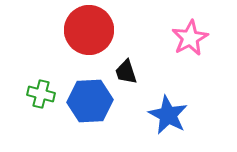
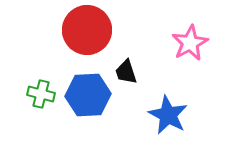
red circle: moved 2 px left
pink star: moved 5 px down
blue hexagon: moved 2 px left, 6 px up
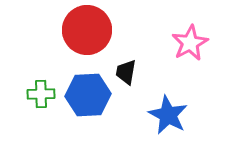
black trapezoid: rotated 28 degrees clockwise
green cross: rotated 16 degrees counterclockwise
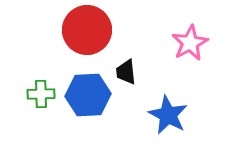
black trapezoid: rotated 16 degrees counterclockwise
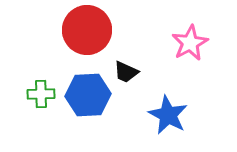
black trapezoid: rotated 60 degrees counterclockwise
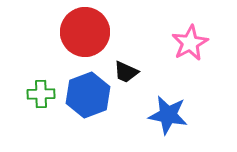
red circle: moved 2 px left, 2 px down
blue hexagon: rotated 18 degrees counterclockwise
blue star: rotated 18 degrees counterclockwise
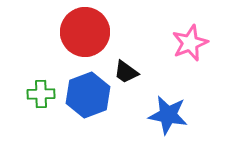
pink star: rotated 6 degrees clockwise
black trapezoid: rotated 12 degrees clockwise
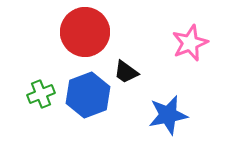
green cross: rotated 20 degrees counterclockwise
blue star: rotated 21 degrees counterclockwise
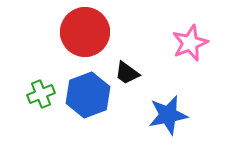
black trapezoid: moved 1 px right, 1 px down
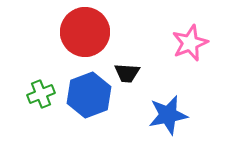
black trapezoid: rotated 32 degrees counterclockwise
blue hexagon: moved 1 px right
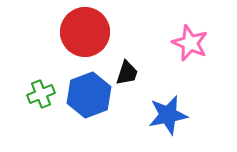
pink star: rotated 27 degrees counterclockwise
black trapezoid: rotated 76 degrees counterclockwise
